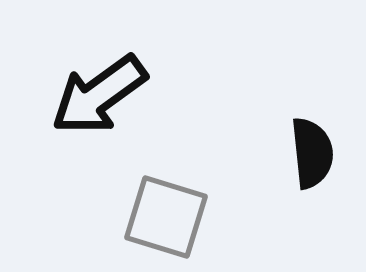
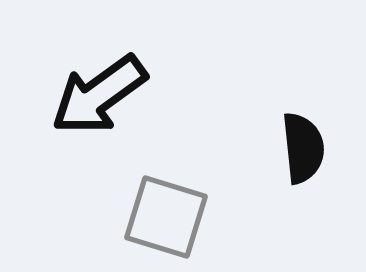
black semicircle: moved 9 px left, 5 px up
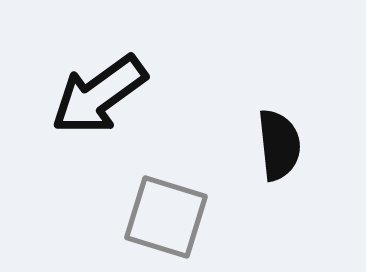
black semicircle: moved 24 px left, 3 px up
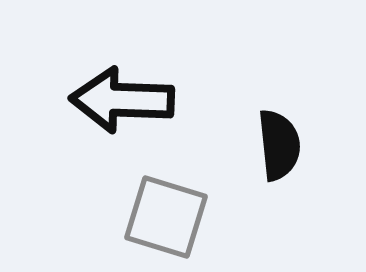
black arrow: moved 23 px right, 5 px down; rotated 38 degrees clockwise
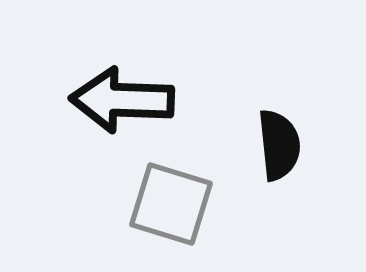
gray square: moved 5 px right, 13 px up
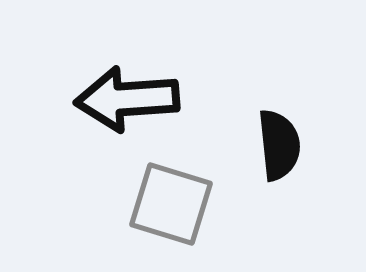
black arrow: moved 5 px right, 1 px up; rotated 6 degrees counterclockwise
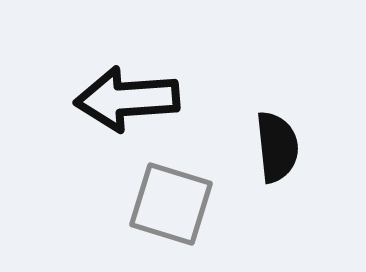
black semicircle: moved 2 px left, 2 px down
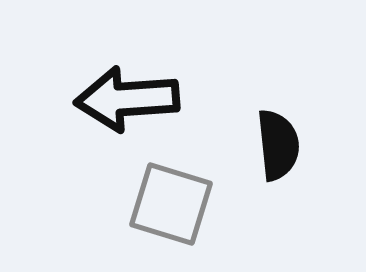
black semicircle: moved 1 px right, 2 px up
